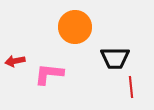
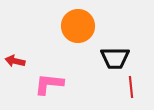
orange circle: moved 3 px right, 1 px up
red arrow: rotated 24 degrees clockwise
pink L-shape: moved 10 px down
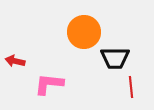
orange circle: moved 6 px right, 6 px down
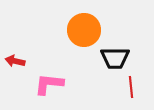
orange circle: moved 2 px up
